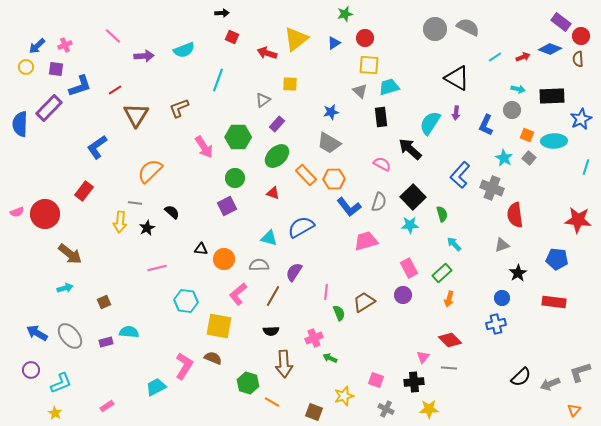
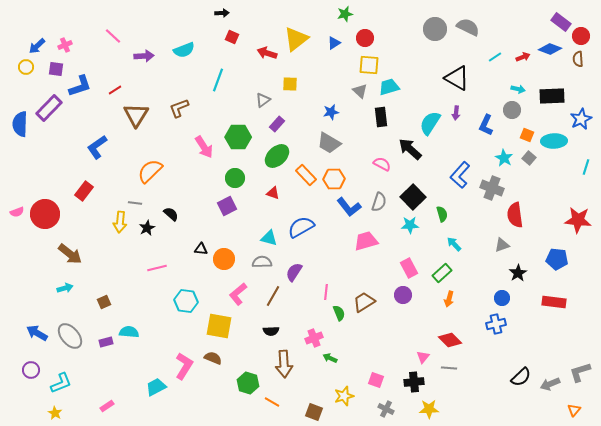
black semicircle at (172, 212): moved 1 px left, 2 px down
gray semicircle at (259, 265): moved 3 px right, 3 px up
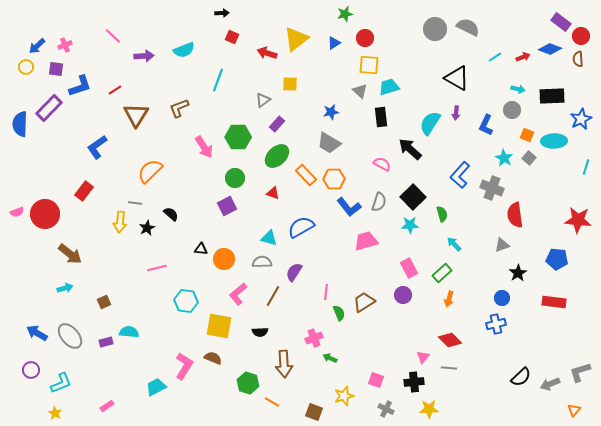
black semicircle at (271, 331): moved 11 px left, 1 px down
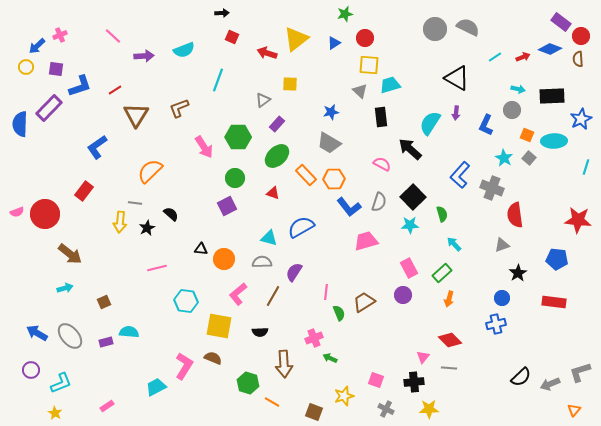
pink cross at (65, 45): moved 5 px left, 10 px up
cyan trapezoid at (389, 87): moved 1 px right, 2 px up
